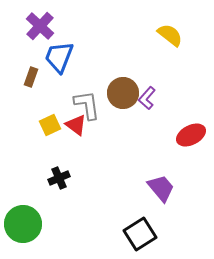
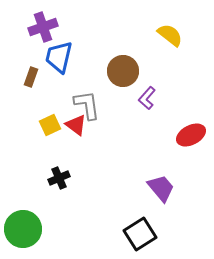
purple cross: moved 3 px right, 1 px down; rotated 28 degrees clockwise
blue trapezoid: rotated 8 degrees counterclockwise
brown circle: moved 22 px up
green circle: moved 5 px down
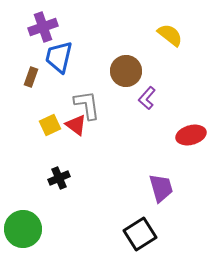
brown circle: moved 3 px right
red ellipse: rotated 12 degrees clockwise
purple trapezoid: rotated 24 degrees clockwise
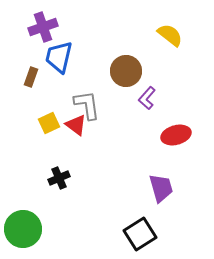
yellow square: moved 1 px left, 2 px up
red ellipse: moved 15 px left
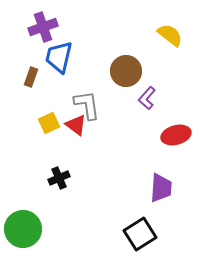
purple trapezoid: rotated 20 degrees clockwise
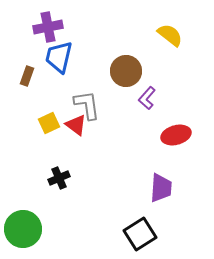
purple cross: moved 5 px right; rotated 8 degrees clockwise
brown rectangle: moved 4 px left, 1 px up
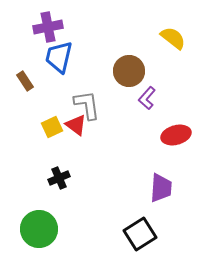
yellow semicircle: moved 3 px right, 3 px down
brown circle: moved 3 px right
brown rectangle: moved 2 px left, 5 px down; rotated 54 degrees counterclockwise
yellow square: moved 3 px right, 4 px down
green circle: moved 16 px right
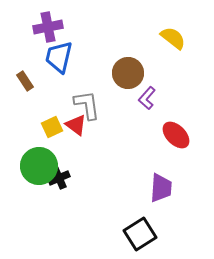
brown circle: moved 1 px left, 2 px down
red ellipse: rotated 60 degrees clockwise
green circle: moved 63 px up
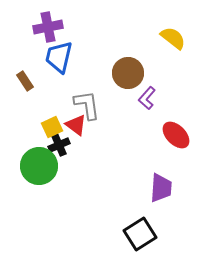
black cross: moved 33 px up
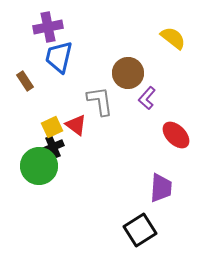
gray L-shape: moved 13 px right, 4 px up
black cross: moved 6 px left, 2 px down
black square: moved 4 px up
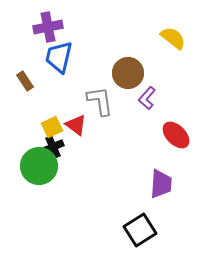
purple trapezoid: moved 4 px up
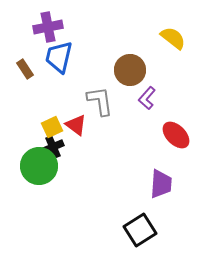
brown circle: moved 2 px right, 3 px up
brown rectangle: moved 12 px up
